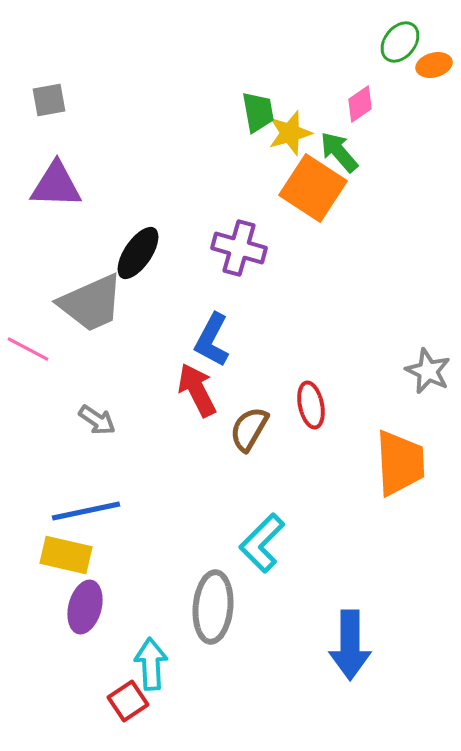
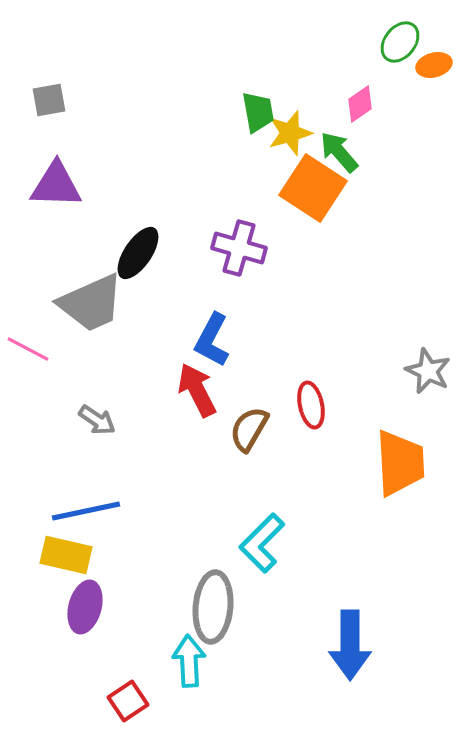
cyan arrow: moved 38 px right, 3 px up
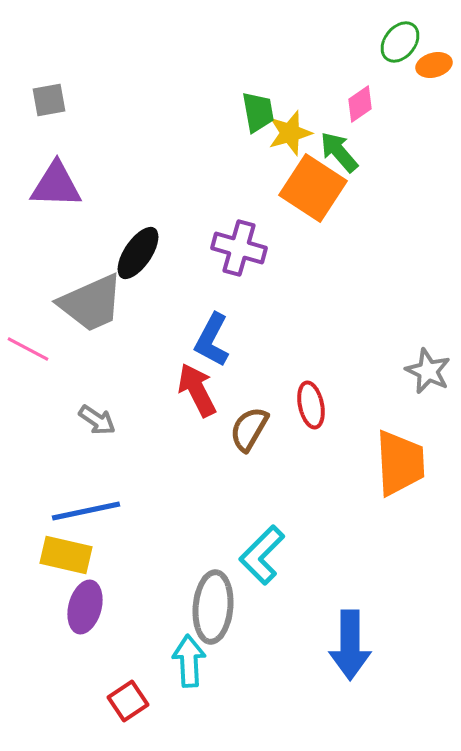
cyan L-shape: moved 12 px down
